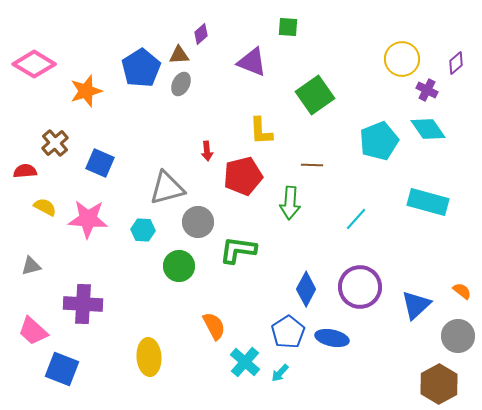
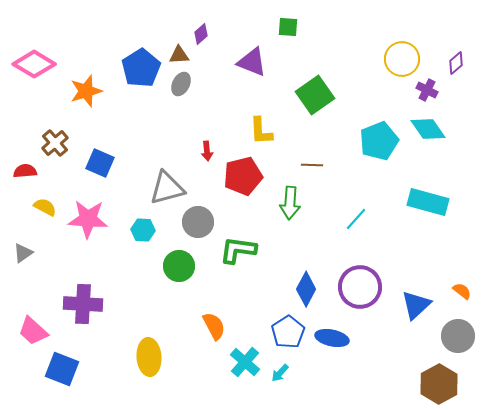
gray triangle at (31, 266): moved 8 px left, 13 px up; rotated 20 degrees counterclockwise
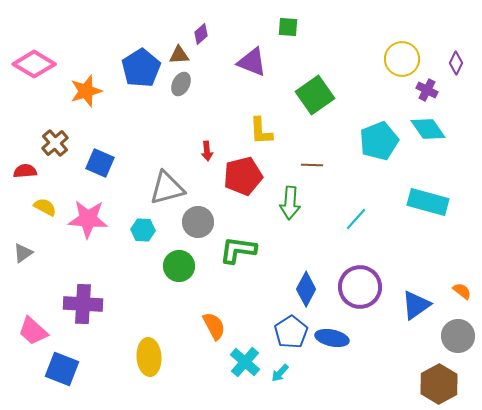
purple diamond at (456, 63): rotated 25 degrees counterclockwise
blue triangle at (416, 305): rotated 8 degrees clockwise
blue pentagon at (288, 332): moved 3 px right
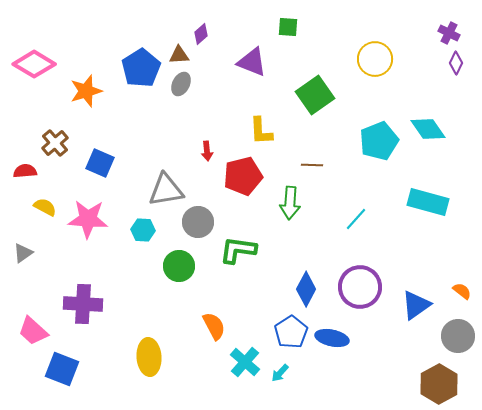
yellow circle at (402, 59): moved 27 px left
purple cross at (427, 90): moved 22 px right, 57 px up
gray triangle at (167, 188): moved 1 px left, 2 px down; rotated 6 degrees clockwise
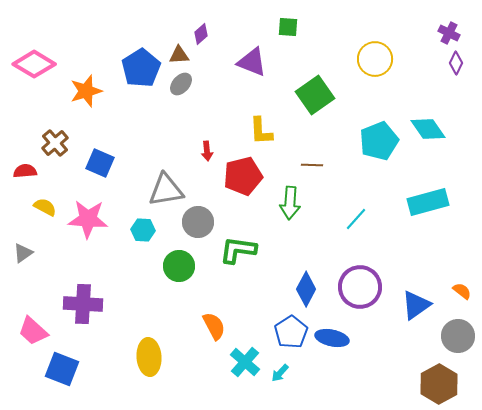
gray ellipse at (181, 84): rotated 15 degrees clockwise
cyan rectangle at (428, 202): rotated 30 degrees counterclockwise
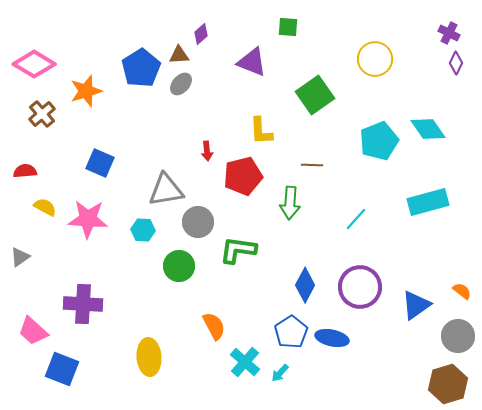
brown cross at (55, 143): moved 13 px left, 29 px up
gray triangle at (23, 253): moved 3 px left, 4 px down
blue diamond at (306, 289): moved 1 px left, 4 px up
brown hexagon at (439, 384): moved 9 px right; rotated 12 degrees clockwise
